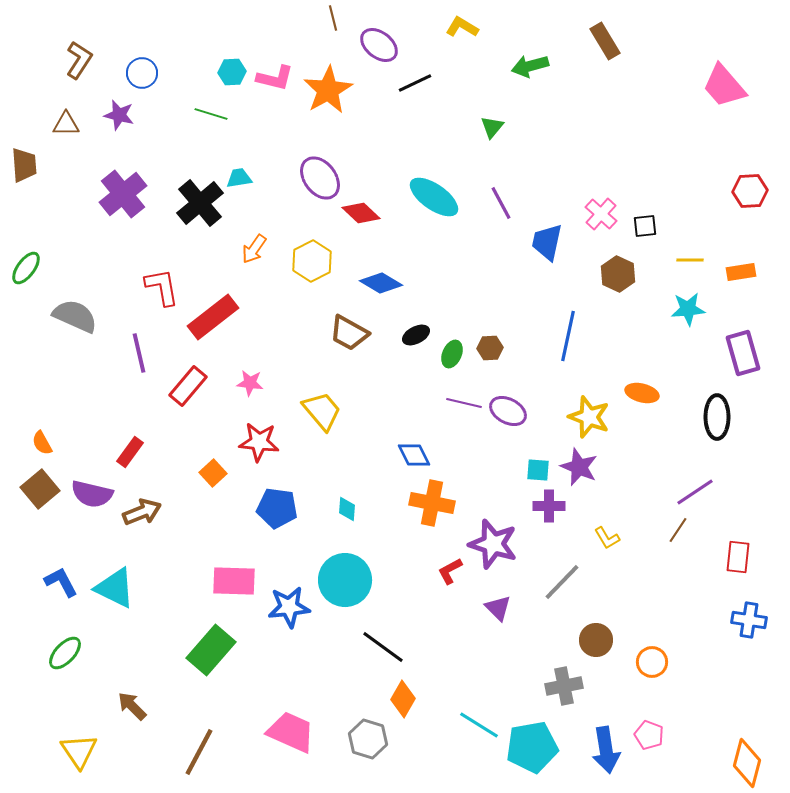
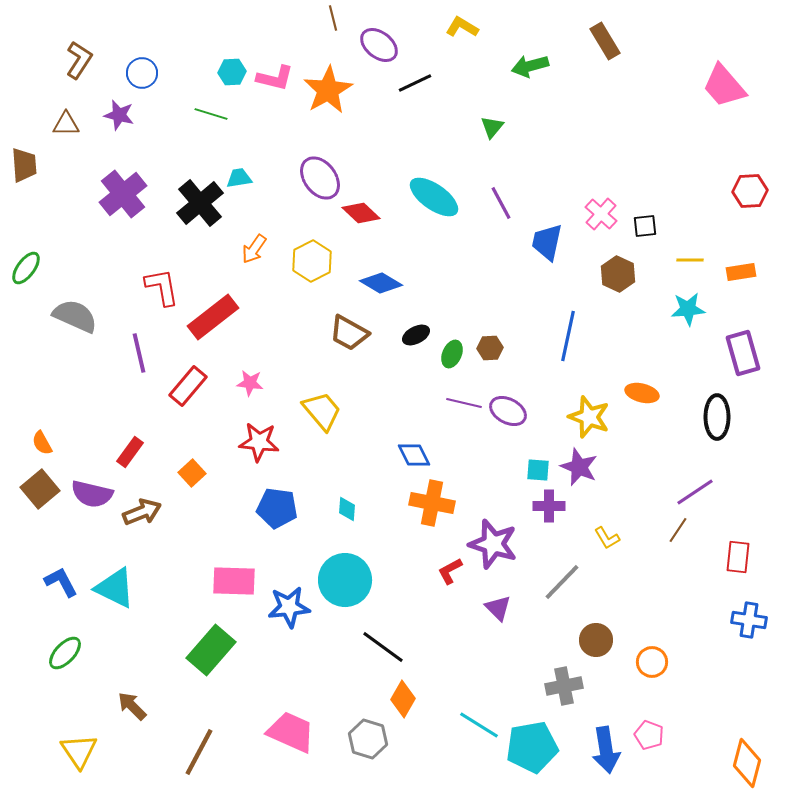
orange square at (213, 473): moved 21 px left
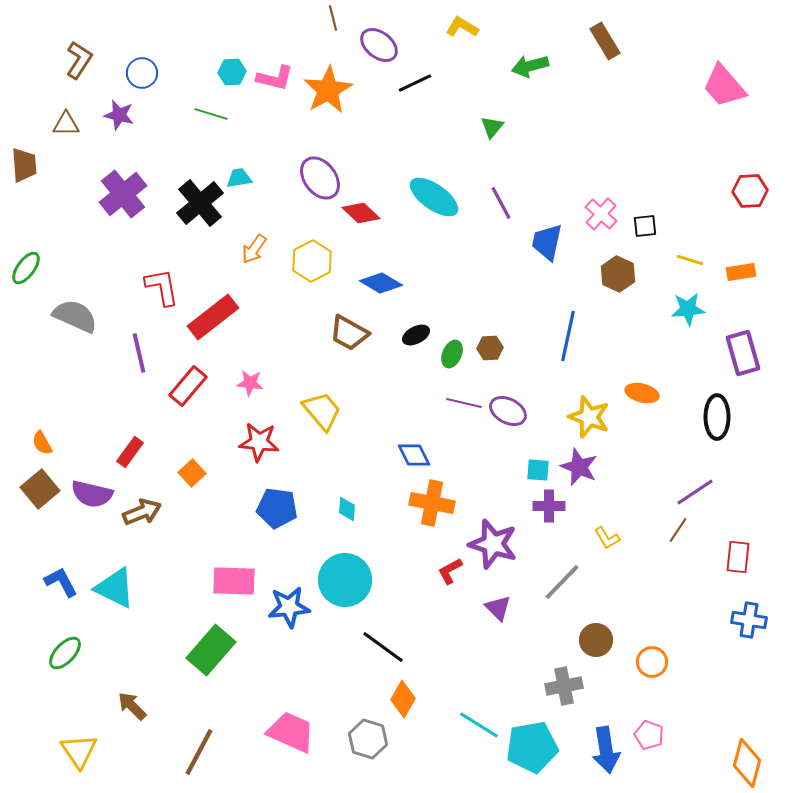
yellow line at (690, 260): rotated 16 degrees clockwise
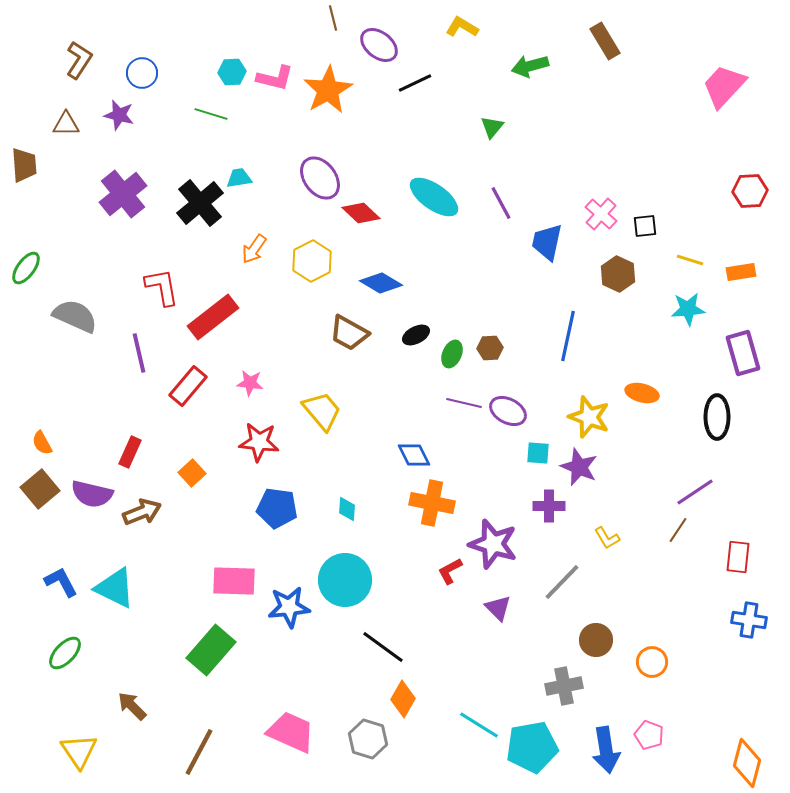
pink trapezoid at (724, 86): rotated 84 degrees clockwise
red rectangle at (130, 452): rotated 12 degrees counterclockwise
cyan square at (538, 470): moved 17 px up
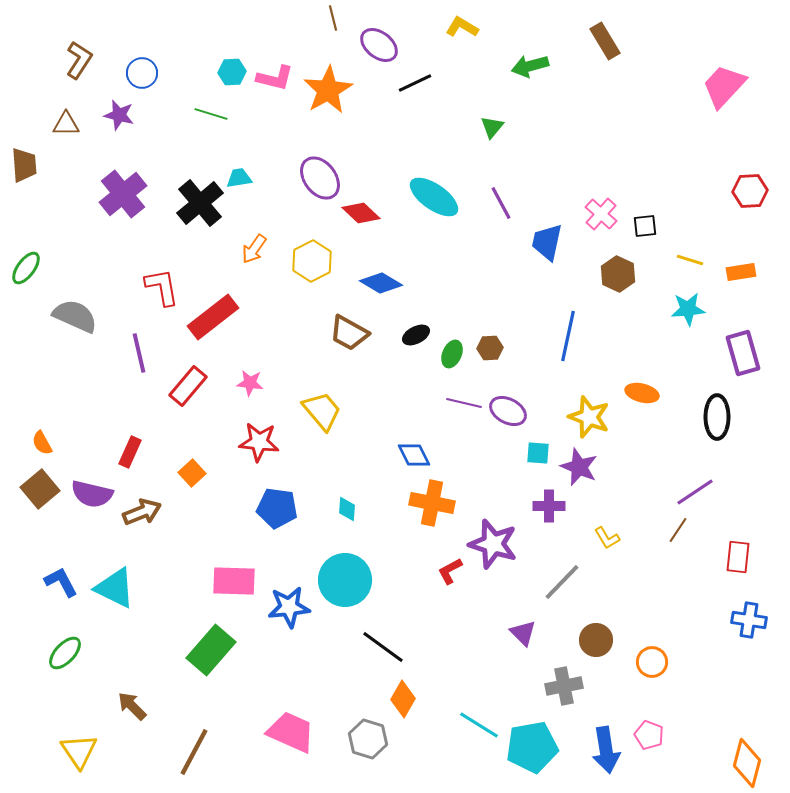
purple triangle at (498, 608): moved 25 px right, 25 px down
brown line at (199, 752): moved 5 px left
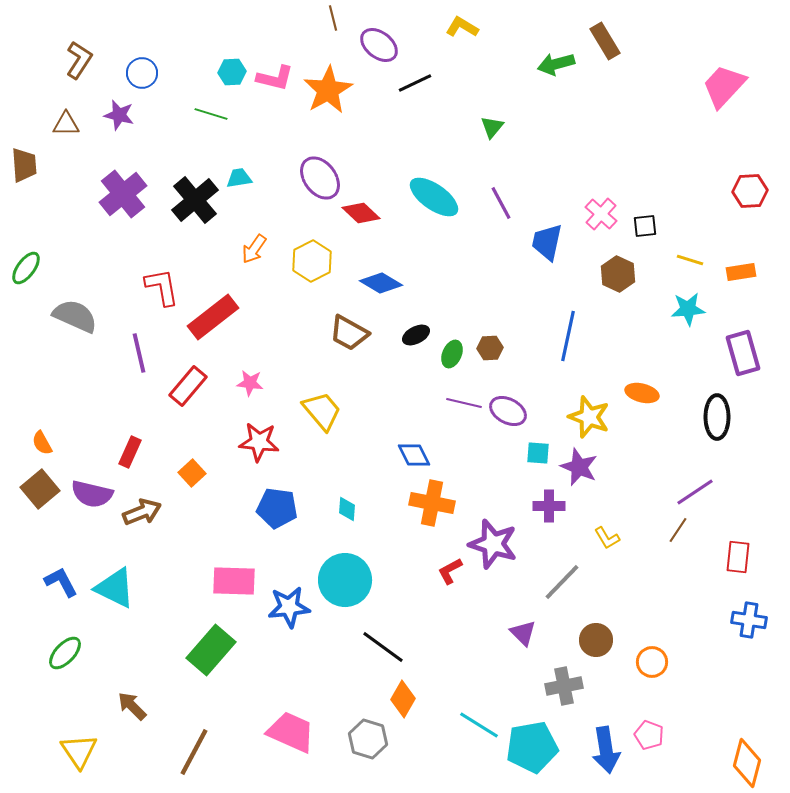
green arrow at (530, 66): moved 26 px right, 2 px up
black cross at (200, 203): moved 5 px left, 3 px up
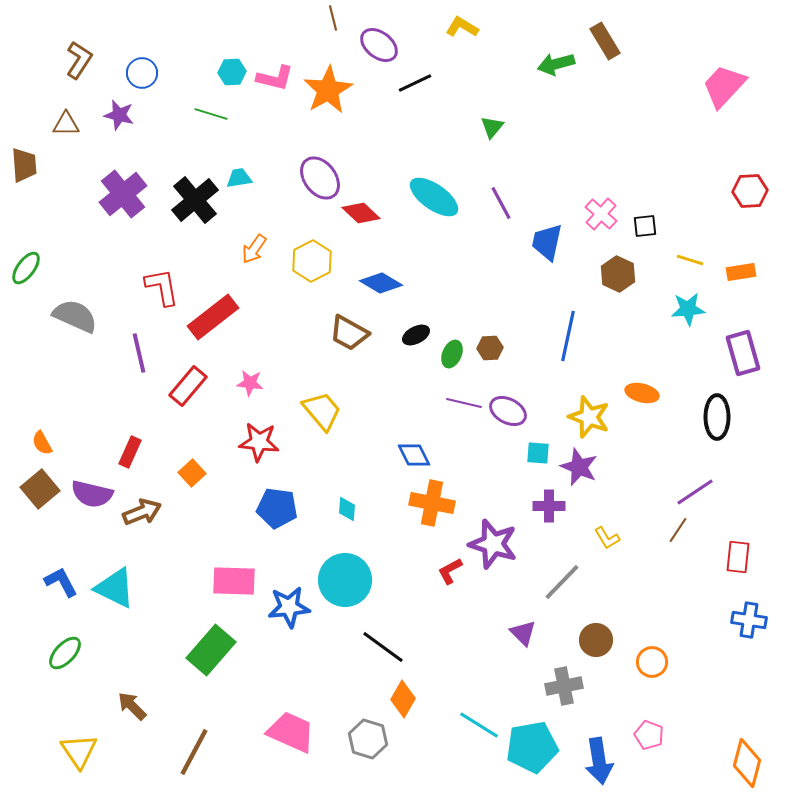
blue arrow at (606, 750): moved 7 px left, 11 px down
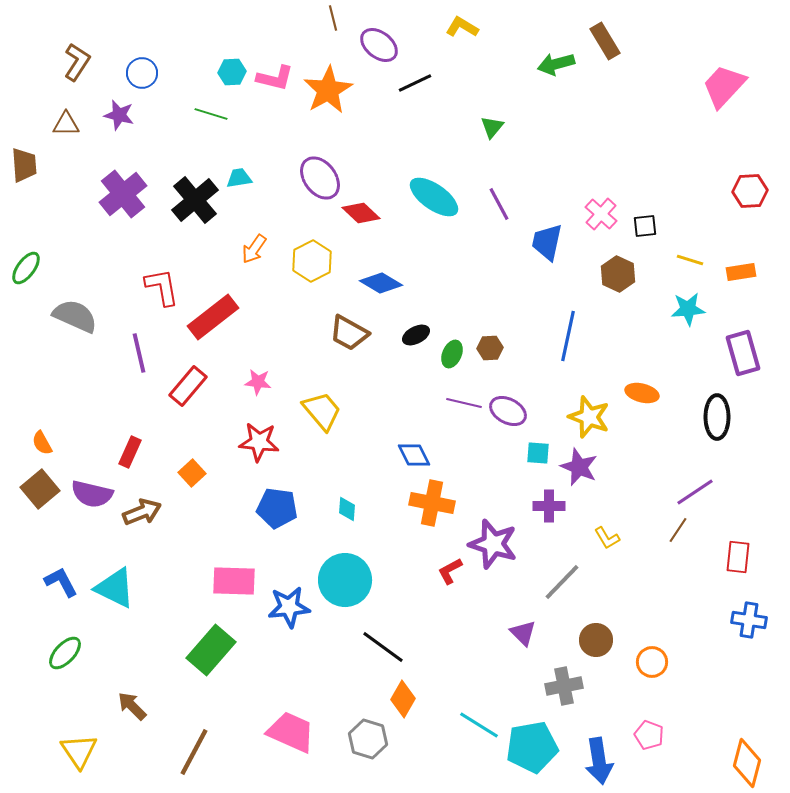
brown L-shape at (79, 60): moved 2 px left, 2 px down
purple line at (501, 203): moved 2 px left, 1 px down
pink star at (250, 383): moved 8 px right, 1 px up
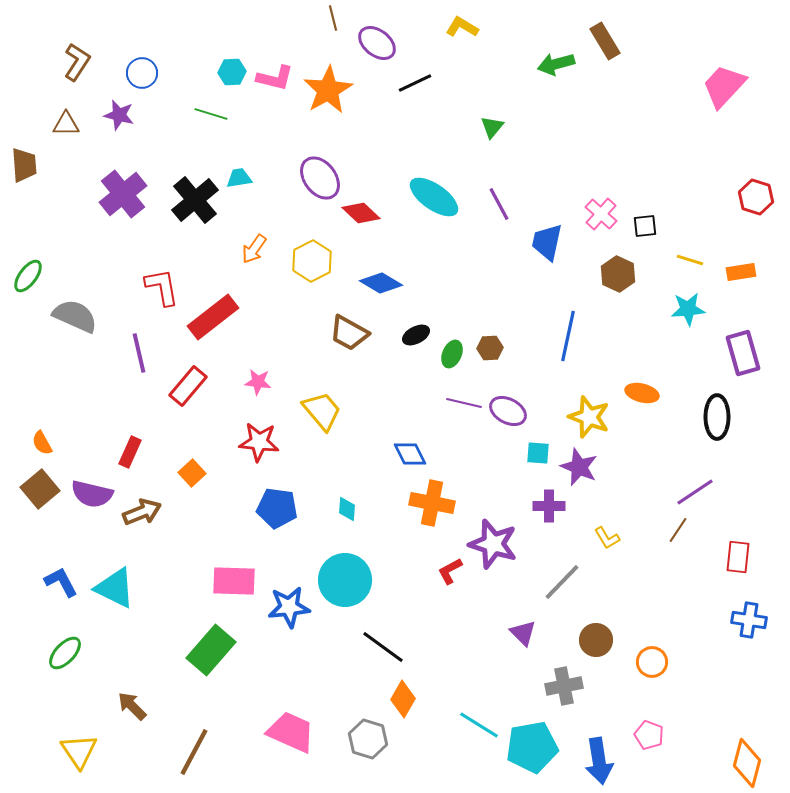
purple ellipse at (379, 45): moved 2 px left, 2 px up
red hexagon at (750, 191): moved 6 px right, 6 px down; rotated 20 degrees clockwise
green ellipse at (26, 268): moved 2 px right, 8 px down
blue diamond at (414, 455): moved 4 px left, 1 px up
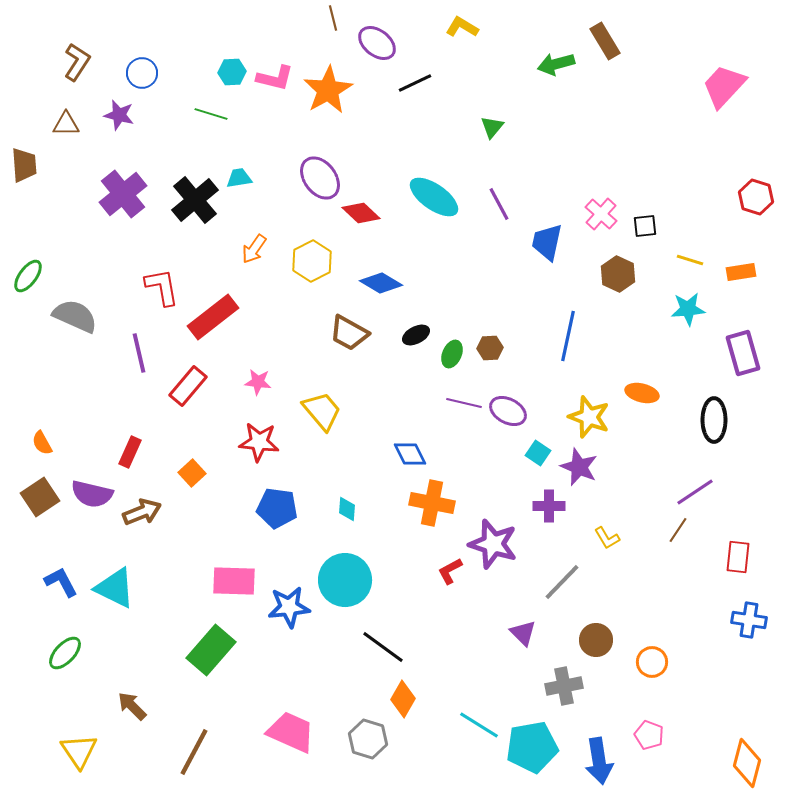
black ellipse at (717, 417): moved 3 px left, 3 px down
cyan square at (538, 453): rotated 30 degrees clockwise
brown square at (40, 489): moved 8 px down; rotated 6 degrees clockwise
